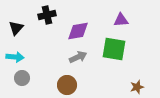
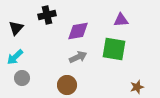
cyan arrow: rotated 132 degrees clockwise
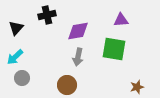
gray arrow: rotated 126 degrees clockwise
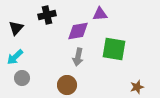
purple triangle: moved 21 px left, 6 px up
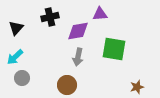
black cross: moved 3 px right, 2 px down
